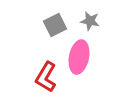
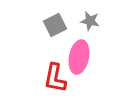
red L-shape: moved 9 px right, 1 px down; rotated 20 degrees counterclockwise
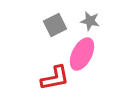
pink ellipse: moved 3 px right, 3 px up; rotated 16 degrees clockwise
red L-shape: rotated 112 degrees counterclockwise
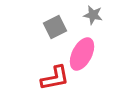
gray star: moved 3 px right, 6 px up
gray square: moved 2 px down
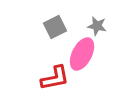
gray star: moved 4 px right, 11 px down
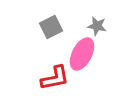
gray square: moved 4 px left
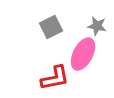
pink ellipse: moved 1 px right
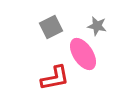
pink ellipse: rotated 60 degrees counterclockwise
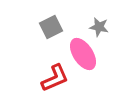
gray star: moved 2 px right, 1 px down
red L-shape: rotated 12 degrees counterclockwise
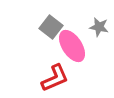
gray square: rotated 25 degrees counterclockwise
pink ellipse: moved 11 px left, 8 px up
